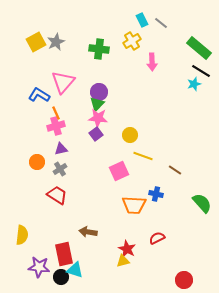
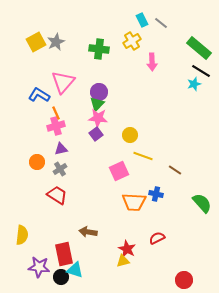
orange trapezoid: moved 3 px up
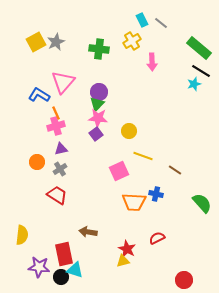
yellow circle: moved 1 px left, 4 px up
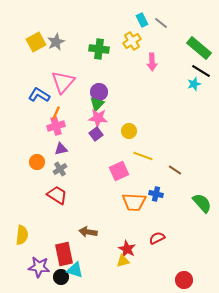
orange line: rotated 48 degrees clockwise
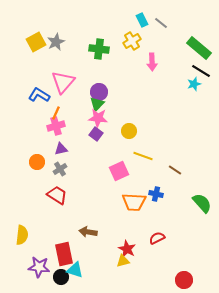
purple square: rotated 16 degrees counterclockwise
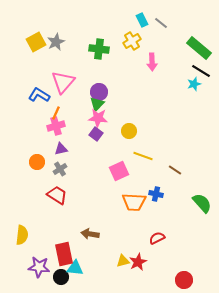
brown arrow: moved 2 px right, 2 px down
red star: moved 11 px right, 13 px down; rotated 18 degrees clockwise
cyan triangle: moved 2 px up; rotated 12 degrees counterclockwise
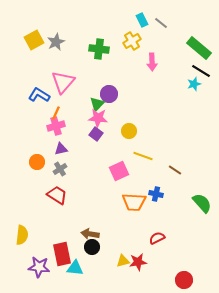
yellow square: moved 2 px left, 2 px up
purple circle: moved 10 px right, 2 px down
red rectangle: moved 2 px left
red star: rotated 18 degrees clockwise
black circle: moved 31 px right, 30 px up
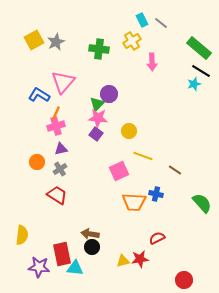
red star: moved 2 px right, 3 px up
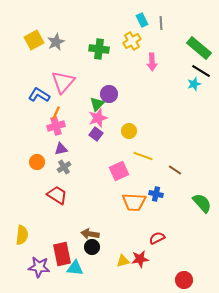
gray line: rotated 48 degrees clockwise
pink star: rotated 24 degrees counterclockwise
gray cross: moved 4 px right, 2 px up
